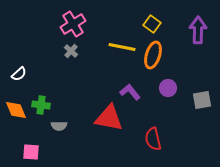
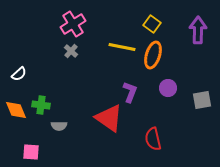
purple L-shape: rotated 60 degrees clockwise
red triangle: rotated 24 degrees clockwise
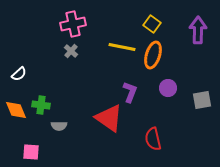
pink cross: rotated 20 degrees clockwise
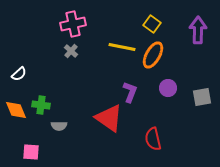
orange ellipse: rotated 12 degrees clockwise
gray square: moved 3 px up
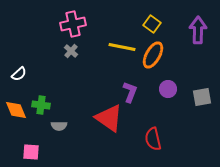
purple circle: moved 1 px down
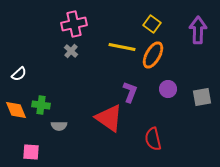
pink cross: moved 1 px right
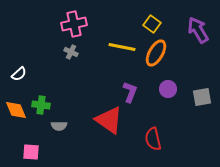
purple arrow: rotated 32 degrees counterclockwise
gray cross: moved 1 px down; rotated 16 degrees counterclockwise
orange ellipse: moved 3 px right, 2 px up
red triangle: moved 2 px down
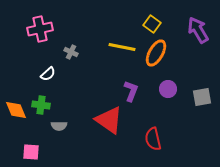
pink cross: moved 34 px left, 5 px down
white semicircle: moved 29 px right
purple L-shape: moved 1 px right, 1 px up
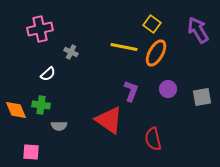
yellow line: moved 2 px right
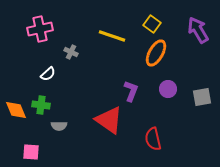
yellow line: moved 12 px left, 11 px up; rotated 8 degrees clockwise
